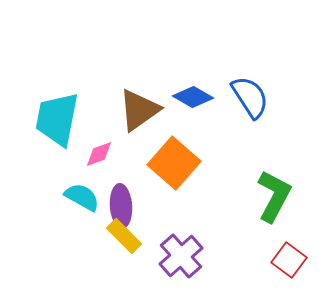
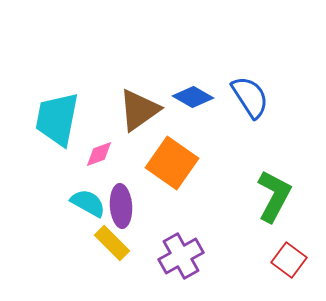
orange square: moved 2 px left; rotated 6 degrees counterclockwise
cyan semicircle: moved 6 px right, 6 px down
yellow rectangle: moved 12 px left, 7 px down
purple cross: rotated 12 degrees clockwise
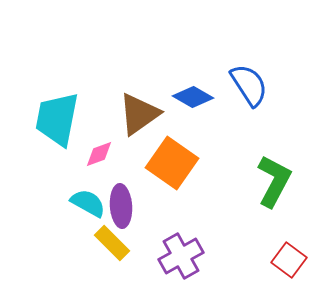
blue semicircle: moved 1 px left, 12 px up
brown triangle: moved 4 px down
green L-shape: moved 15 px up
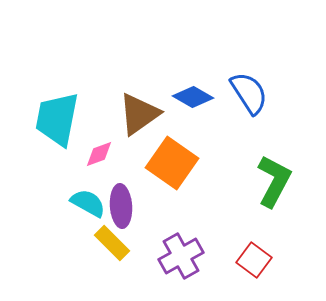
blue semicircle: moved 8 px down
red square: moved 35 px left
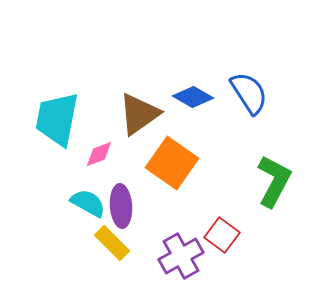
red square: moved 32 px left, 25 px up
